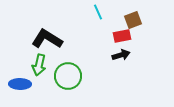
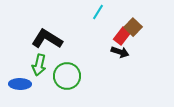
cyan line: rotated 56 degrees clockwise
brown square: moved 7 px down; rotated 24 degrees counterclockwise
red rectangle: rotated 42 degrees counterclockwise
black arrow: moved 1 px left, 3 px up; rotated 36 degrees clockwise
green circle: moved 1 px left
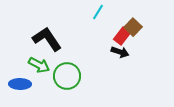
black L-shape: rotated 24 degrees clockwise
green arrow: rotated 75 degrees counterclockwise
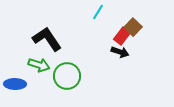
green arrow: rotated 10 degrees counterclockwise
blue ellipse: moved 5 px left
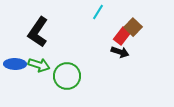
black L-shape: moved 9 px left, 7 px up; rotated 112 degrees counterclockwise
blue ellipse: moved 20 px up
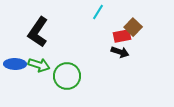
red rectangle: rotated 42 degrees clockwise
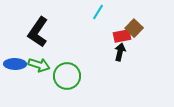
brown square: moved 1 px right, 1 px down
black arrow: rotated 96 degrees counterclockwise
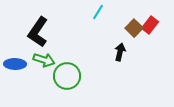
red rectangle: moved 28 px right, 11 px up; rotated 42 degrees counterclockwise
green arrow: moved 5 px right, 5 px up
